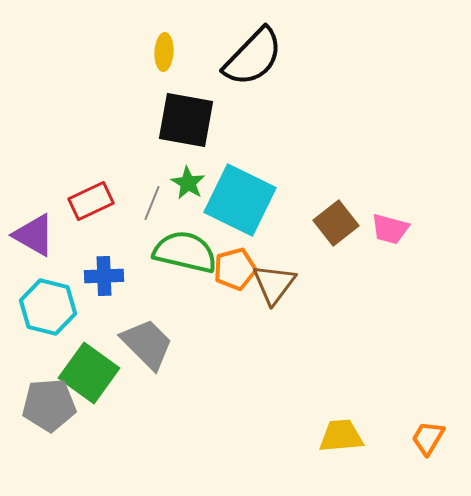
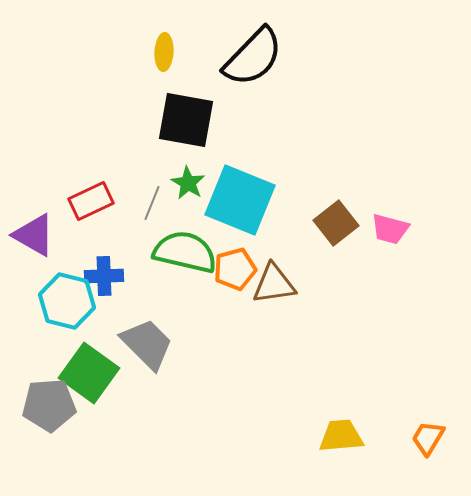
cyan square: rotated 4 degrees counterclockwise
brown triangle: rotated 45 degrees clockwise
cyan hexagon: moved 19 px right, 6 px up
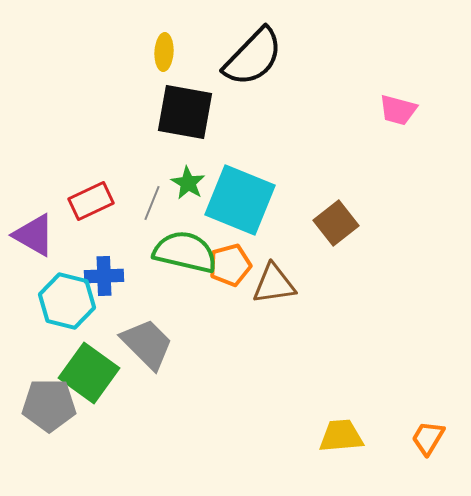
black square: moved 1 px left, 8 px up
pink trapezoid: moved 8 px right, 119 px up
orange pentagon: moved 5 px left, 4 px up
gray pentagon: rotated 4 degrees clockwise
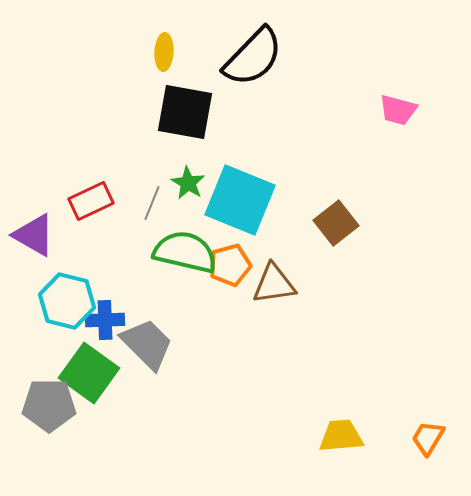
blue cross: moved 1 px right, 44 px down
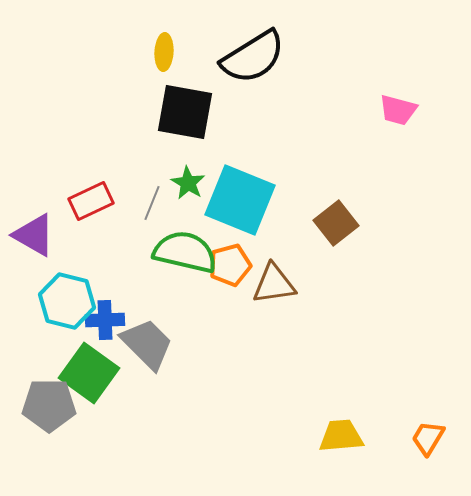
black semicircle: rotated 14 degrees clockwise
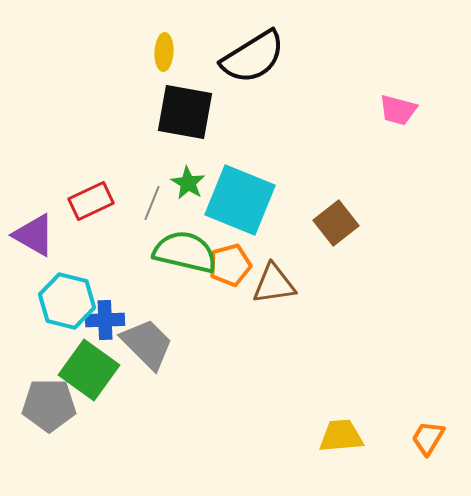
green square: moved 3 px up
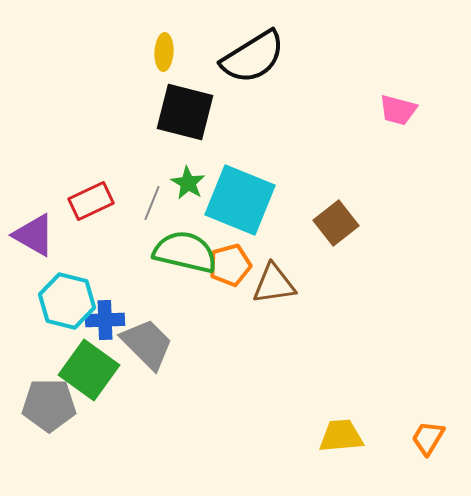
black square: rotated 4 degrees clockwise
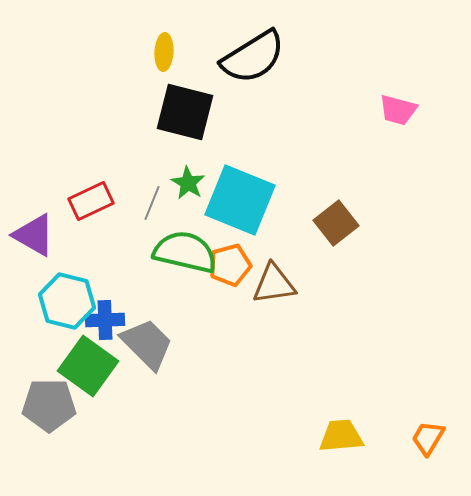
green square: moved 1 px left, 4 px up
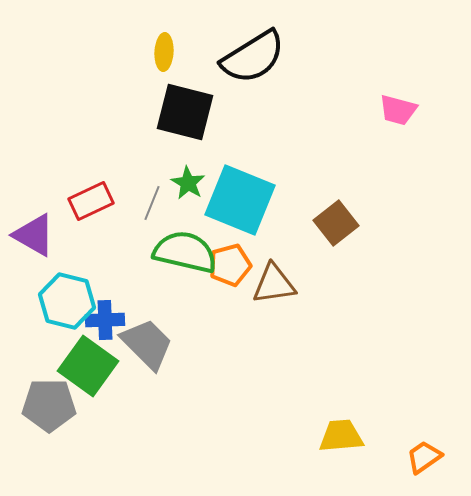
orange trapezoid: moved 4 px left, 19 px down; rotated 24 degrees clockwise
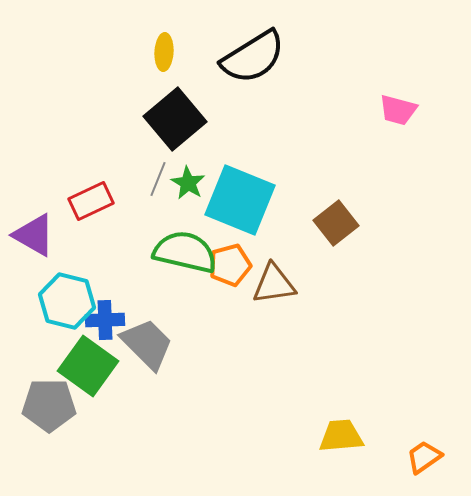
black square: moved 10 px left, 7 px down; rotated 36 degrees clockwise
gray line: moved 6 px right, 24 px up
